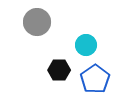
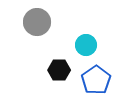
blue pentagon: moved 1 px right, 1 px down
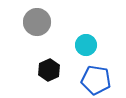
black hexagon: moved 10 px left; rotated 25 degrees counterclockwise
blue pentagon: rotated 28 degrees counterclockwise
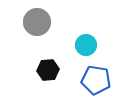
black hexagon: moved 1 px left; rotated 20 degrees clockwise
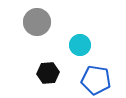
cyan circle: moved 6 px left
black hexagon: moved 3 px down
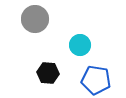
gray circle: moved 2 px left, 3 px up
black hexagon: rotated 10 degrees clockwise
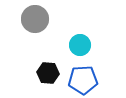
blue pentagon: moved 13 px left; rotated 12 degrees counterclockwise
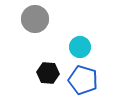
cyan circle: moved 2 px down
blue pentagon: rotated 20 degrees clockwise
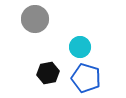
black hexagon: rotated 15 degrees counterclockwise
blue pentagon: moved 3 px right, 2 px up
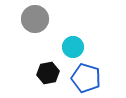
cyan circle: moved 7 px left
